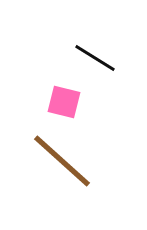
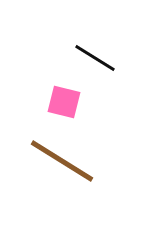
brown line: rotated 10 degrees counterclockwise
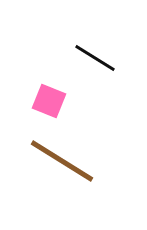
pink square: moved 15 px left, 1 px up; rotated 8 degrees clockwise
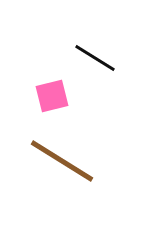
pink square: moved 3 px right, 5 px up; rotated 36 degrees counterclockwise
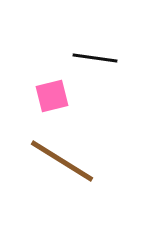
black line: rotated 24 degrees counterclockwise
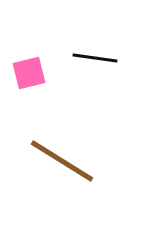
pink square: moved 23 px left, 23 px up
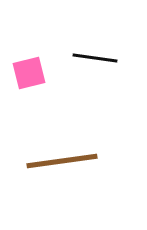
brown line: rotated 40 degrees counterclockwise
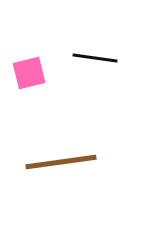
brown line: moved 1 px left, 1 px down
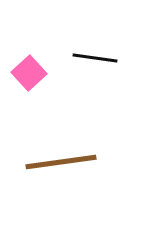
pink square: rotated 28 degrees counterclockwise
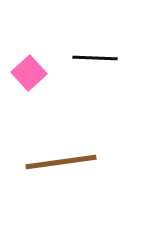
black line: rotated 6 degrees counterclockwise
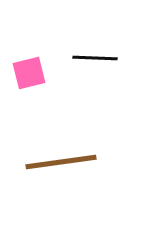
pink square: rotated 28 degrees clockwise
